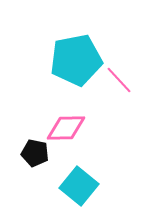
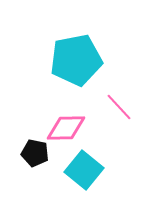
pink line: moved 27 px down
cyan square: moved 5 px right, 16 px up
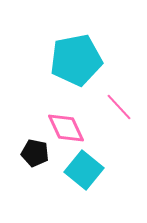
pink diamond: rotated 66 degrees clockwise
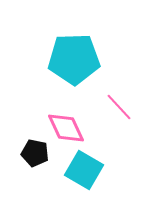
cyan pentagon: moved 2 px left, 1 px up; rotated 9 degrees clockwise
cyan square: rotated 9 degrees counterclockwise
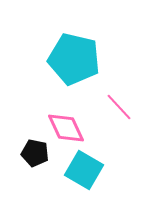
cyan pentagon: rotated 15 degrees clockwise
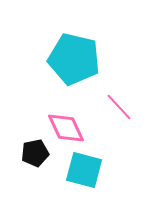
black pentagon: rotated 24 degrees counterclockwise
cyan square: rotated 15 degrees counterclockwise
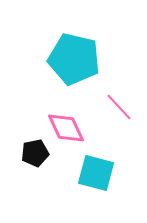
cyan square: moved 12 px right, 3 px down
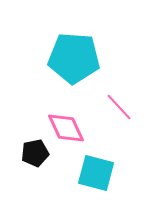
cyan pentagon: moved 1 px up; rotated 9 degrees counterclockwise
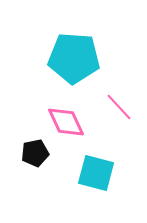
pink diamond: moved 6 px up
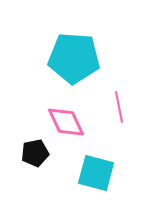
pink line: rotated 32 degrees clockwise
